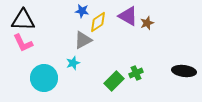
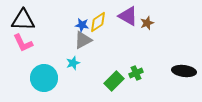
blue star: moved 14 px down
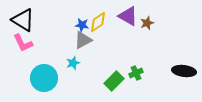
black triangle: rotated 30 degrees clockwise
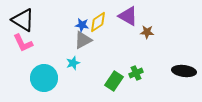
brown star: moved 9 px down; rotated 24 degrees clockwise
green rectangle: rotated 12 degrees counterclockwise
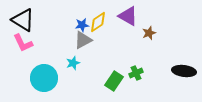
blue star: rotated 16 degrees counterclockwise
brown star: moved 2 px right, 1 px down; rotated 24 degrees counterclockwise
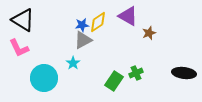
pink L-shape: moved 4 px left, 5 px down
cyan star: rotated 16 degrees counterclockwise
black ellipse: moved 2 px down
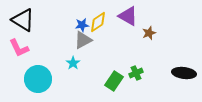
cyan circle: moved 6 px left, 1 px down
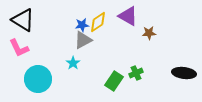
brown star: rotated 16 degrees clockwise
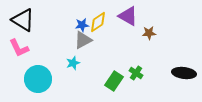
cyan star: rotated 16 degrees clockwise
green cross: rotated 32 degrees counterclockwise
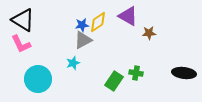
pink L-shape: moved 2 px right, 4 px up
green cross: rotated 24 degrees counterclockwise
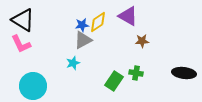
brown star: moved 7 px left, 8 px down
cyan circle: moved 5 px left, 7 px down
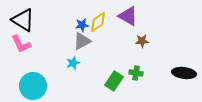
gray triangle: moved 1 px left, 1 px down
